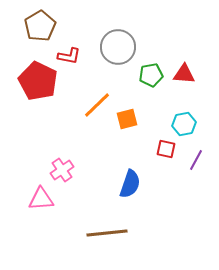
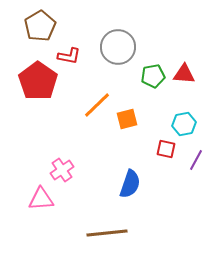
green pentagon: moved 2 px right, 1 px down
red pentagon: rotated 9 degrees clockwise
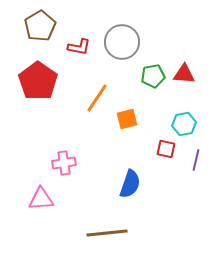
gray circle: moved 4 px right, 5 px up
red L-shape: moved 10 px right, 9 px up
orange line: moved 7 px up; rotated 12 degrees counterclockwise
purple line: rotated 15 degrees counterclockwise
pink cross: moved 2 px right, 7 px up; rotated 25 degrees clockwise
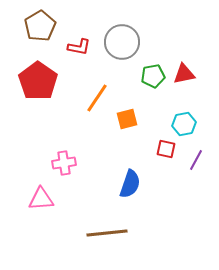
red triangle: rotated 15 degrees counterclockwise
purple line: rotated 15 degrees clockwise
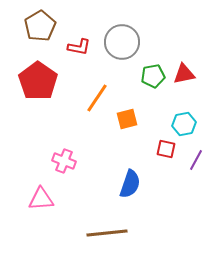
pink cross: moved 2 px up; rotated 30 degrees clockwise
